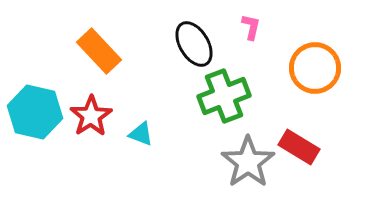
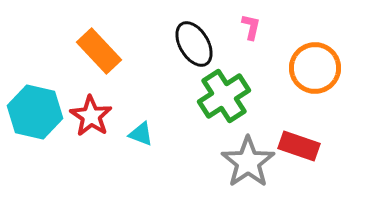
green cross: rotated 12 degrees counterclockwise
red star: rotated 6 degrees counterclockwise
red rectangle: moved 1 px up; rotated 12 degrees counterclockwise
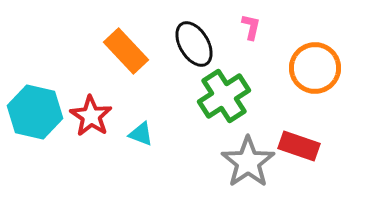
orange rectangle: moved 27 px right
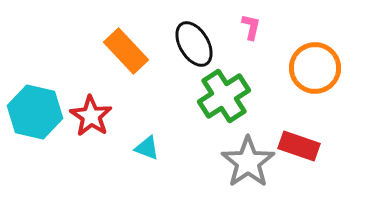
cyan triangle: moved 6 px right, 14 px down
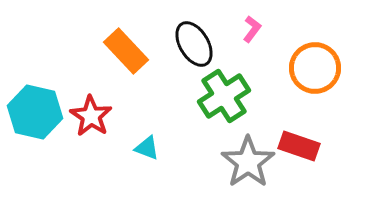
pink L-shape: moved 1 px right, 2 px down; rotated 24 degrees clockwise
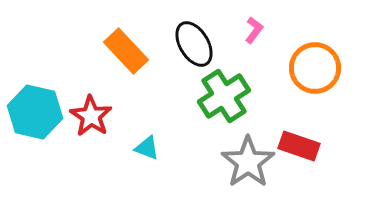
pink L-shape: moved 2 px right, 1 px down
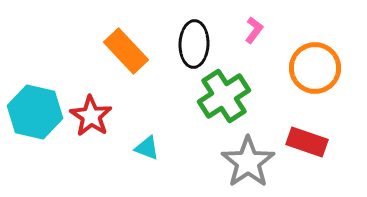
black ellipse: rotated 33 degrees clockwise
red rectangle: moved 8 px right, 4 px up
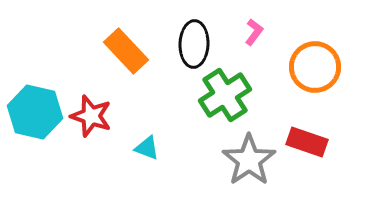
pink L-shape: moved 2 px down
orange circle: moved 1 px up
green cross: moved 1 px right, 1 px up
red star: rotated 15 degrees counterclockwise
gray star: moved 1 px right, 2 px up
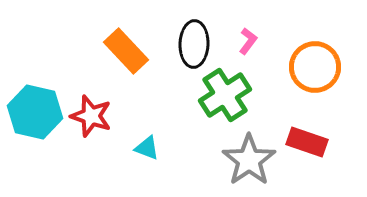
pink L-shape: moved 6 px left, 9 px down
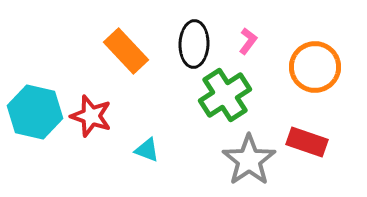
cyan triangle: moved 2 px down
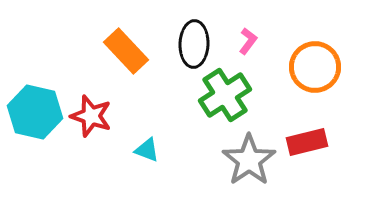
red rectangle: rotated 33 degrees counterclockwise
